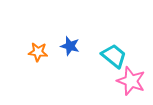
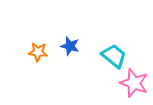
pink star: moved 3 px right, 2 px down
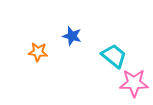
blue star: moved 2 px right, 10 px up
pink star: rotated 20 degrees counterclockwise
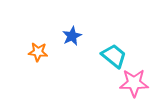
blue star: rotated 30 degrees clockwise
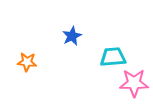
orange star: moved 11 px left, 10 px down
cyan trapezoid: moved 1 px left, 1 px down; rotated 44 degrees counterclockwise
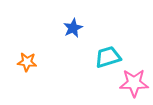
blue star: moved 1 px right, 8 px up
cyan trapezoid: moved 5 px left; rotated 12 degrees counterclockwise
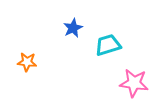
cyan trapezoid: moved 12 px up
pink star: rotated 8 degrees clockwise
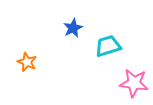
cyan trapezoid: moved 1 px down
orange star: rotated 18 degrees clockwise
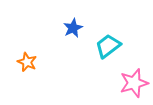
cyan trapezoid: rotated 20 degrees counterclockwise
pink star: rotated 24 degrees counterclockwise
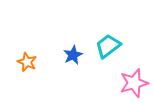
blue star: moved 27 px down
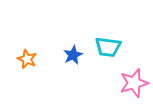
cyan trapezoid: moved 1 px down; rotated 136 degrees counterclockwise
orange star: moved 3 px up
